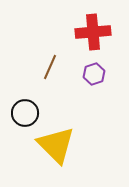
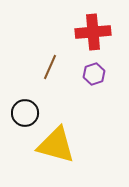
yellow triangle: rotated 30 degrees counterclockwise
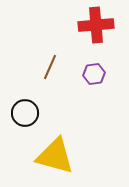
red cross: moved 3 px right, 7 px up
purple hexagon: rotated 10 degrees clockwise
yellow triangle: moved 1 px left, 11 px down
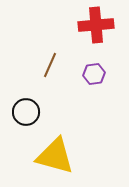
brown line: moved 2 px up
black circle: moved 1 px right, 1 px up
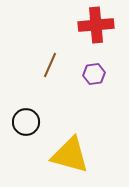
black circle: moved 10 px down
yellow triangle: moved 15 px right, 1 px up
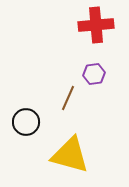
brown line: moved 18 px right, 33 px down
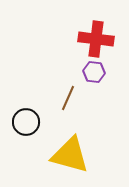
red cross: moved 14 px down; rotated 12 degrees clockwise
purple hexagon: moved 2 px up; rotated 15 degrees clockwise
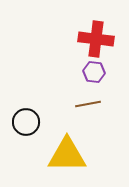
brown line: moved 20 px right, 6 px down; rotated 55 degrees clockwise
yellow triangle: moved 3 px left; rotated 15 degrees counterclockwise
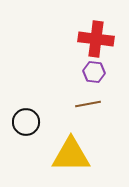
yellow triangle: moved 4 px right
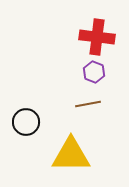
red cross: moved 1 px right, 2 px up
purple hexagon: rotated 15 degrees clockwise
